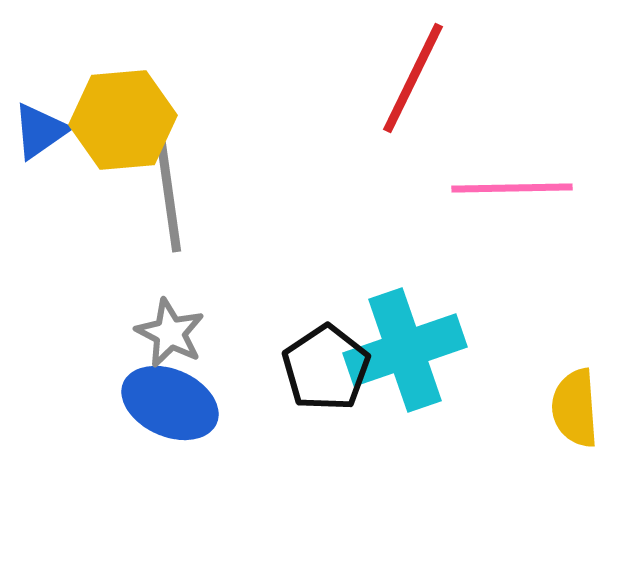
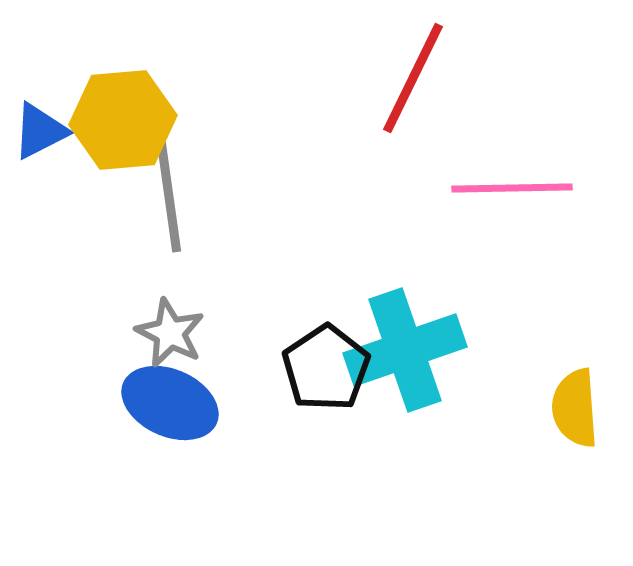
blue triangle: rotated 8 degrees clockwise
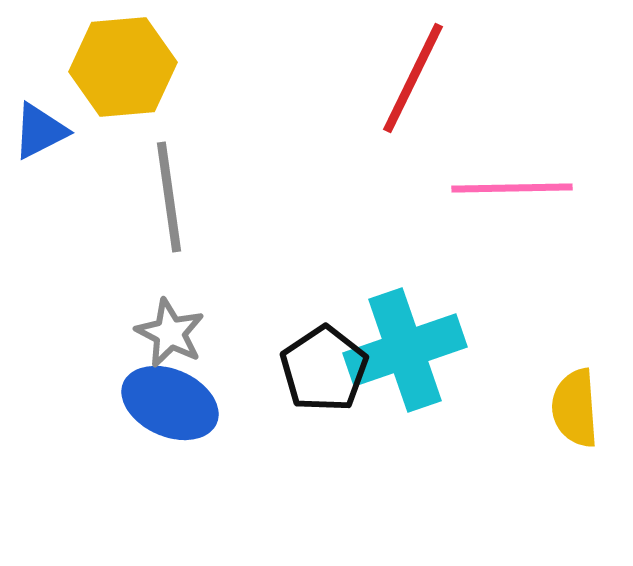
yellow hexagon: moved 53 px up
black pentagon: moved 2 px left, 1 px down
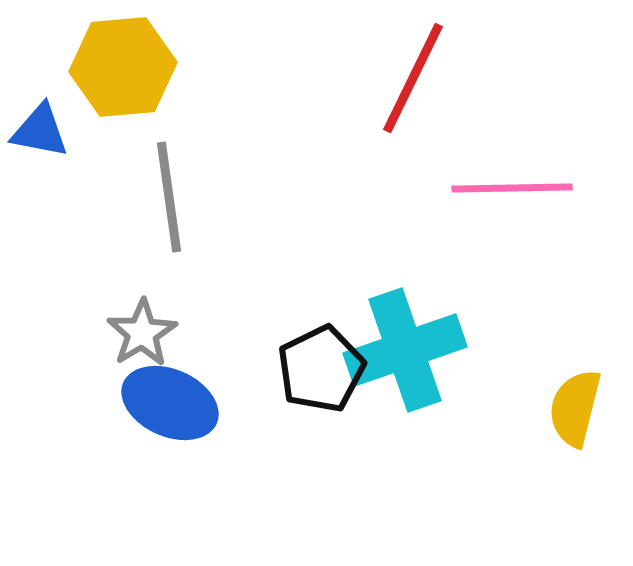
blue triangle: rotated 38 degrees clockwise
gray star: moved 28 px left; rotated 14 degrees clockwise
black pentagon: moved 3 px left; rotated 8 degrees clockwise
yellow semicircle: rotated 18 degrees clockwise
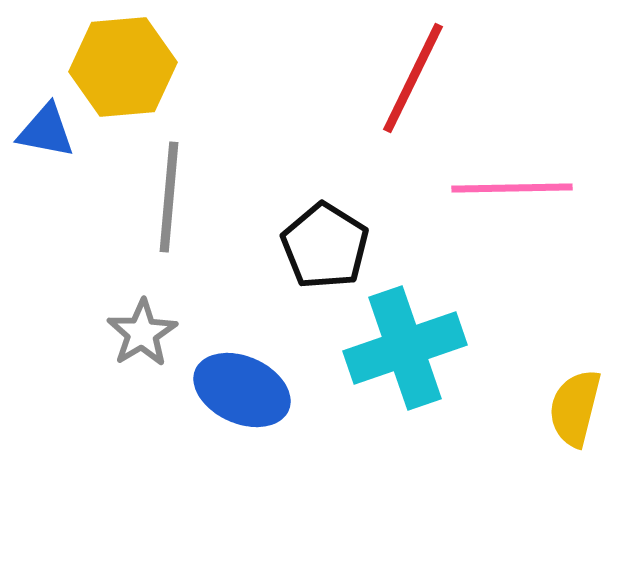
blue triangle: moved 6 px right
gray line: rotated 13 degrees clockwise
cyan cross: moved 2 px up
black pentagon: moved 4 px right, 123 px up; rotated 14 degrees counterclockwise
blue ellipse: moved 72 px right, 13 px up
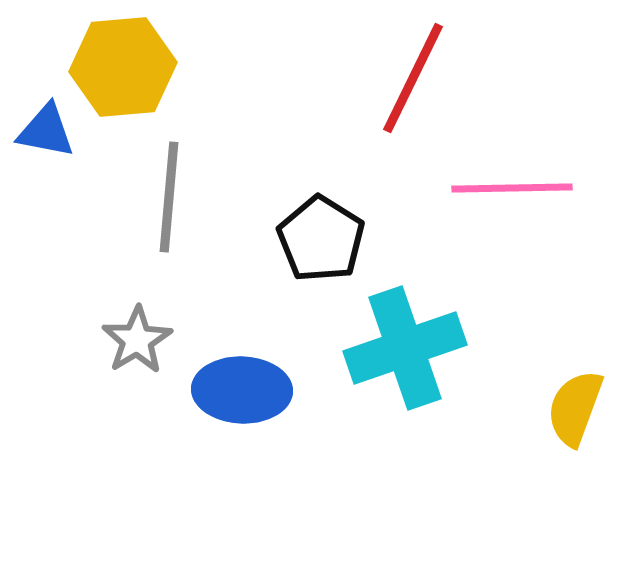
black pentagon: moved 4 px left, 7 px up
gray star: moved 5 px left, 7 px down
blue ellipse: rotated 22 degrees counterclockwise
yellow semicircle: rotated 6 degrees clockwise
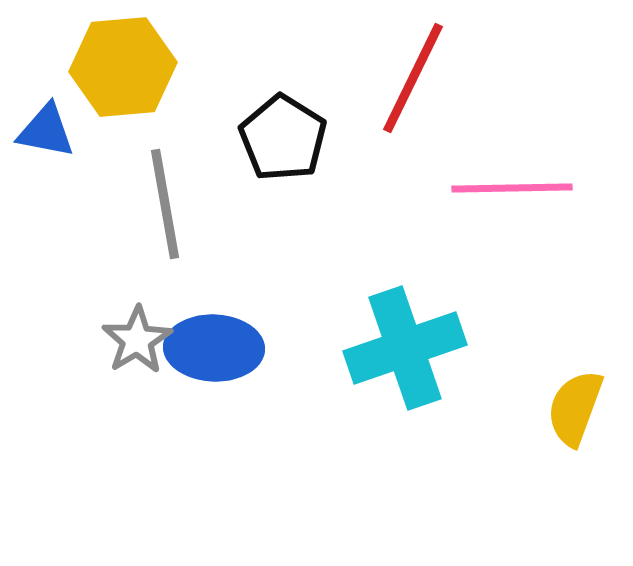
gray line: moved 4 px left, 7 px down; rotated 15 degrees counterclockwise
black pentagon: moved 38 px left, 101 px up
blue ellipse: moved 28 px left, 42 px up
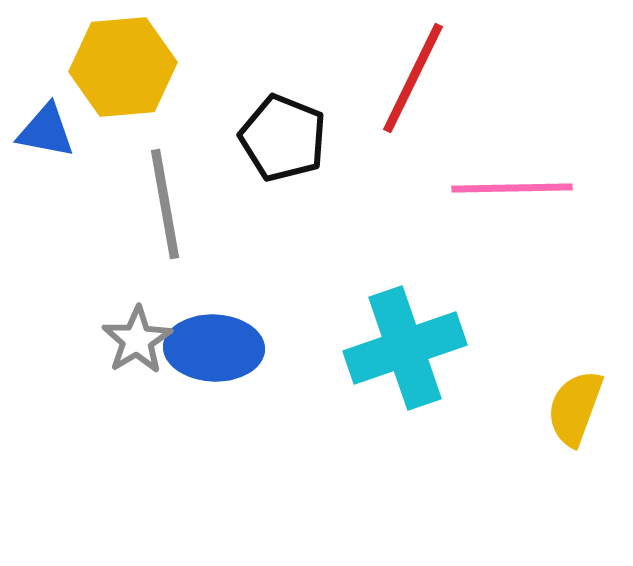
black pentagon: rotated 10 degrees counterclockwise
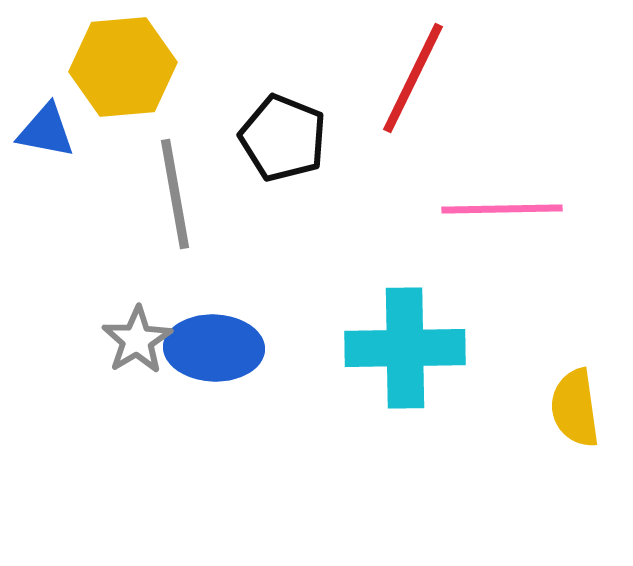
pink line: moved 10 px left, 21 px down
gray line: moved 10 px right, 10 px up
cyan cross: rotated 18 degrees clockwise
yellow semicircle: rotated 28 degrees counterclockwise
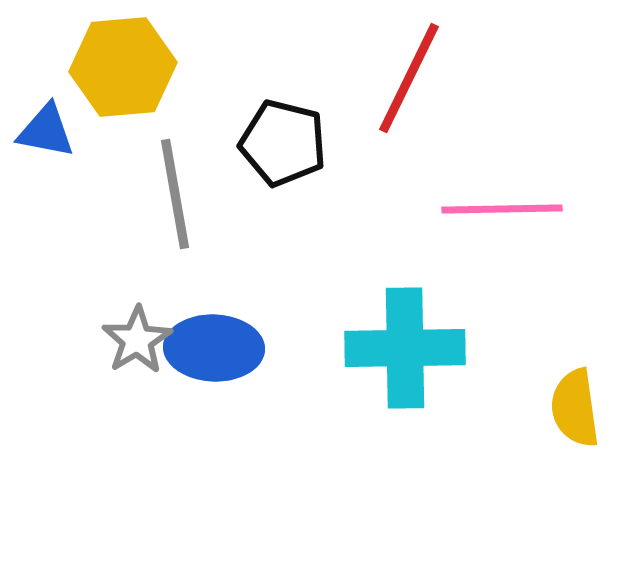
red line: moved 4 px left
black pentagon: moved 5 px down; rotated 8 degrees counterclockwise
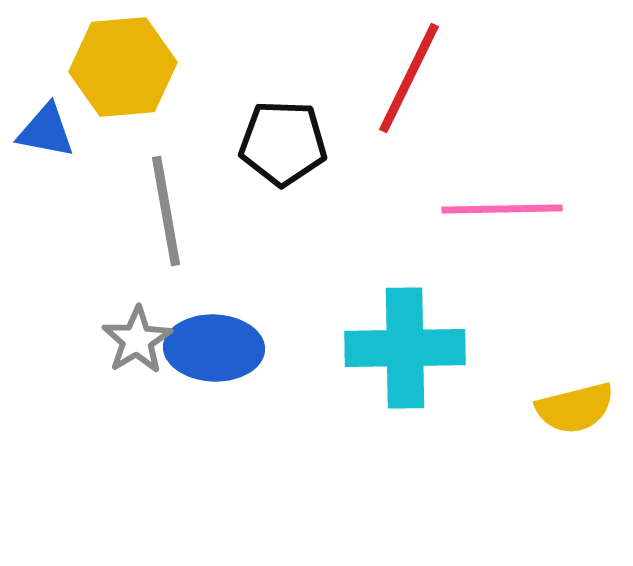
black pentagon: rotated 12 degrees counterclockwise
gray line: moved 9 px left, 17 px down
yellow semicircle: rotated 96 degrees counterclockwise
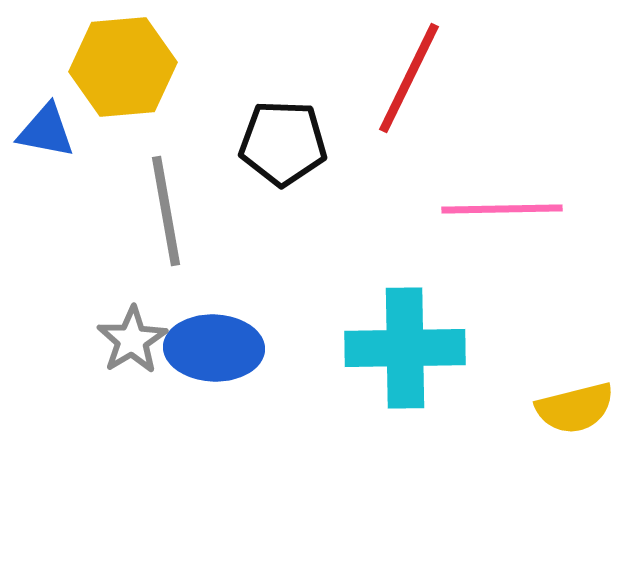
gray star: moved 5 px left
